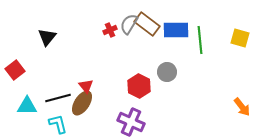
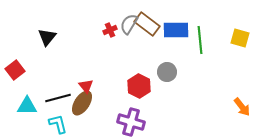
purple cross: rotated 8 degrees counterclockwise
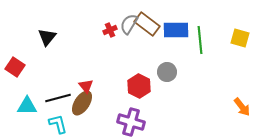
red square: moved 3 px up; rotated 18 degrees counterclockwise
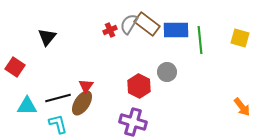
red triangle: rotated 14 degrees clockwise
purple cross: moved 2 px right
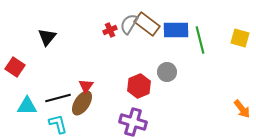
green line: rotated 8 degrees counterclockwise
red hexagon: rotated 10 degrees clockwise
orange arrow: moved 2 px down
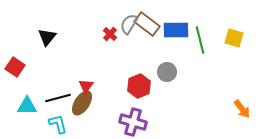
red cross: moved 4 px down; rotated 24 degrees counterclockwise
yellow square: moved 6 px left
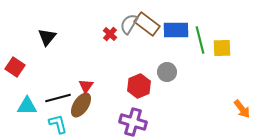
yellow square: moved 12 px left, 10 px down; rotated 18 degrees counterclockwise
brown ellipse: moved 1 px left, 2 px down
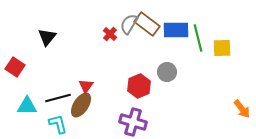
green line: moved 2 px left, 2 px up
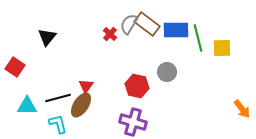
red hexagon: moved 2 px left; rotated 25 degrees counterclockwise
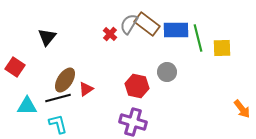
red triangle: moved 3 px down; rotated 21 degrees clockwise
brown ellipse: moved 16 px left, 25 px up
